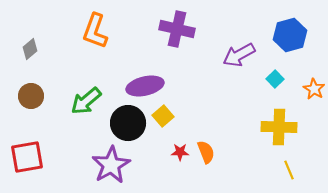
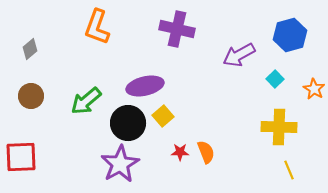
orange L-shape: moved 2 px right, 4 px up
red square: moved 6 px left; rotated 8 degrees clockwise
purple star: moved 9 px right, 1 px up
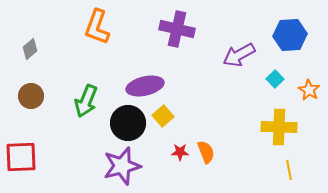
blue hexagon: rotated 12 degrees clockwise
orange star: moved 5 px left, 1 px down
green arrow: rotated 28 degrees counterclockwise
purple star: moved 2 px right, 2 px down; rotated 15 degrees clockwise
yellow line: rotated 12 degrees clockwise
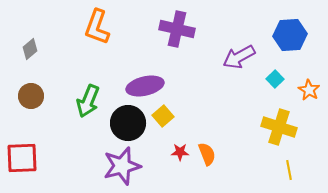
purple arrow: moved 2 px down
green arrow: moved 2 px right
yellow cross: rotated 16 degrees clockwise
orange semicircle: moved 1 px right, 2 px down
red square: moved 1 px right, 1 px down
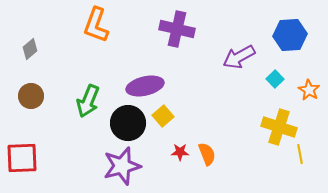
orange L-shape: moved 1 px left, 2 px up
yellow line: moved 11 px right, 16 px up
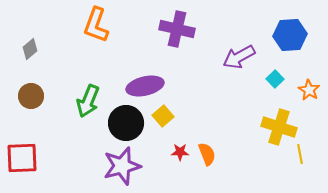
black circle: moved 2 px left
